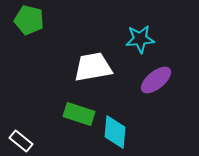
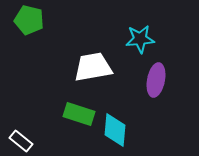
purple ellipse: rotated 40 degrees counterclockwise
cyan diamond: moved 2 px up
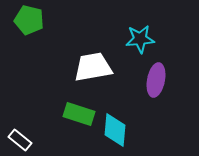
white rectangle: moved 1 px left, 1 px up
